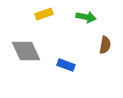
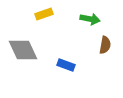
green arrow: moved 4 px right, 2 px down
gray diamond: moved 3 px left, 1 px up
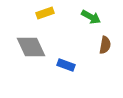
yellow rectangle: moved 1 px right, 1 px up
green arrow: moved 1 px right, 2 px up; rotated 18 degrees clockwise
gray diamond: moved 8 px right, 3 px up
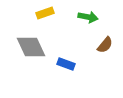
green arrow: moved 3 px left; rotated 18 degrees counterclockwise
brown semicircle: rotated 30 degrees clockwise
blue rectangle: moved 1 px up
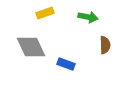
brown semicircle: rotated 42 degrees counterclockwise
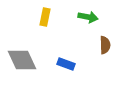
yellow rectangle: moved 4 px down; rotated 60 degrees counterclockwise
gray diamond: moved 9 px left, 13 px down
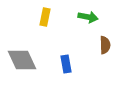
blue rectangle: rotated 60 degrees clockwise
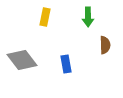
green arrow: rotated 78 degrees clockwise
gray diamond: rotated 12 degrees counterclockwise
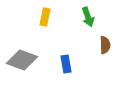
green arrow: rotated 18 degrees counterclockwise
gray diamond: rotated 32 degrees counterclockwise
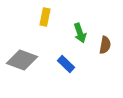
green arrow: moved 8 px left, 16 px down
brown semicircle: rotated 12 degrees clockwise
blue rectangle: rotated 36 degrees counterclockwise
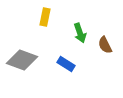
brown semicircle: rotated 144 degrees clockwise
blue rectangle: rotated 12 degrees counterclockwise
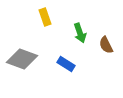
yellow rectangle: rotated 30 degrees counterclockwise
brown semicircle: moved 1 px right
gray diamond: moved 1 px up
